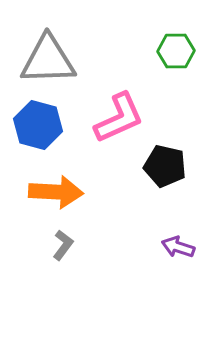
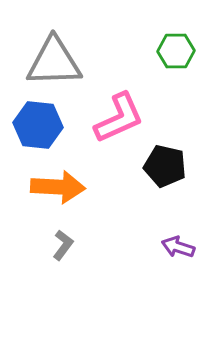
gray triangle: moved 6 px right, 2 px down
blue hexagon: rotated 9 degrees counterclockwise
orange arrow: moved 2 px right, 5 px up
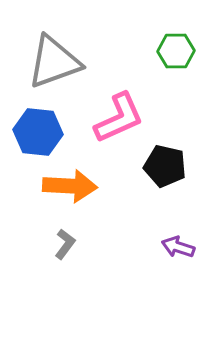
gray triangle: rotated 18 degrees counterclockwise
blue hexagon: moved 7 px down
orange arrow: moved 12 px right, 1 px up
gray L-shape: moved 2 px right, 1 px up
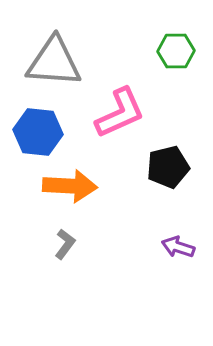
gray triangle: rotated 24 degrees clockwise
pink L-shape: moved 1 px right, 5 px up
black pentagon: moved 3 px right, 1 px down; rotated 27 degrees counterclockwise
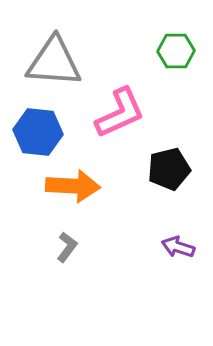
black pentagon: moved 1 px right, 2 px down
orange arrow: moved 3 px right
gray L-shape: moved 2 px right, 3 px down
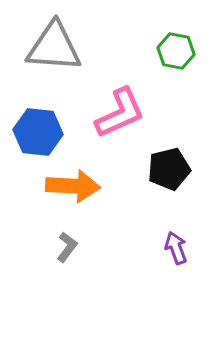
green hexagon: rotated 12 degrees clockwise
gray triangle: moved 15 px up
purple arrow: moved 2 px left, 1 px down; rotated 52 degrees clockwise
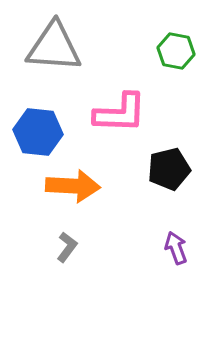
pink L-shape: rotated 26 degrees clockwise
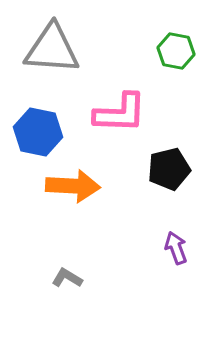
gray triangle: moved 2 px left, 2 px down
blue hexagon: rotated 6 degrees clockwise
gray L-shape: moved 31 px down; rotated 96 degrees counterclockwise
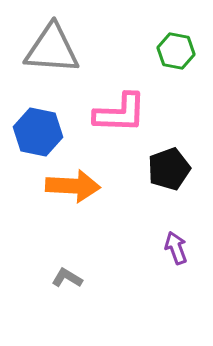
black pentagon: rotated 6 degrees counterclockwise
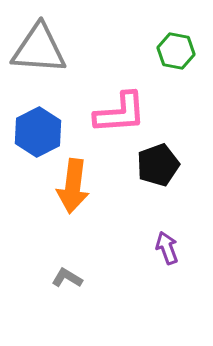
gray triangle: moved 13 px left
pink L-shape: rotated 6 degrees counterclockwise
blue hexagon: rotated 21 degrees clockwise
black pentagon: moved 11 px left, 4 px up
orange arrow: rotated 94 degrees clockwise
purple arrow: moved 9 px left
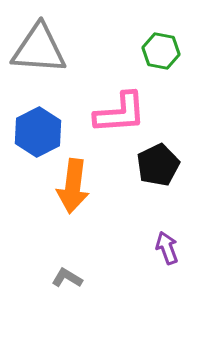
green hexagon: moved 15 px left
black pentagon: rotated 6 degrees counterclockwise
